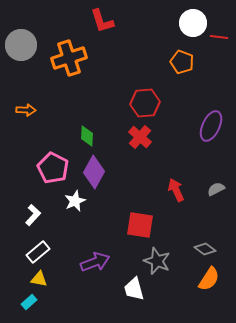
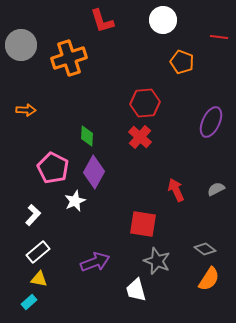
white circle: moved 30 px left, 3 px up
purple ellipse: moved 4 px up
red square: moved 3 px right, 1 px up
white trapezoid: moved 2 px right, 1 px down
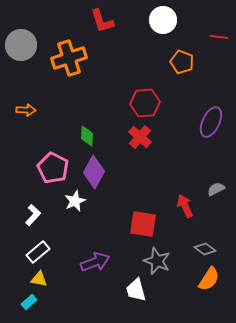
red arrow: moved 9 px right, 16 px down
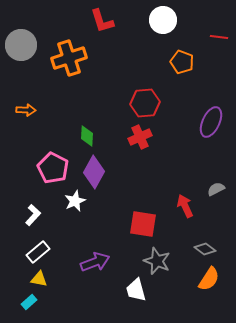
red cross: rotated 25 degrees clockwise
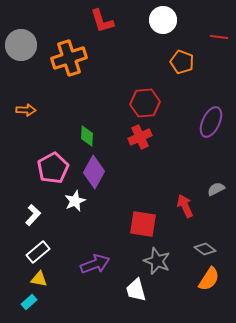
pink pentagon: rotated 16 degrees clockwise
purple arrow: moved 2 px down
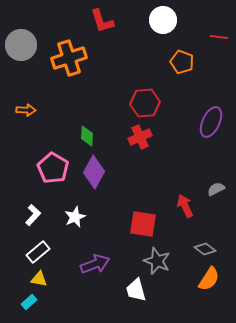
pink pentagon: rotated 12 degrees counterclockwise
white star: moved 16 px down
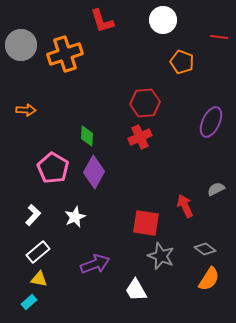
orange cross: moved 4 px left, 4 px up
red square: moved 3 px right, 1 px up
gray star: moved 4 px right, 5 px up
white trapezoid: rotated 15 degrees counterclockwise
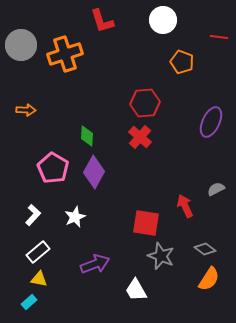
red cross: rotated 25 degrees counterclockwise
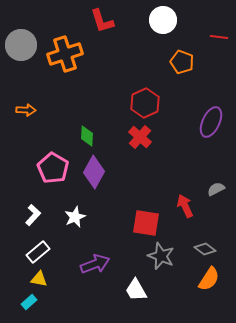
red hexagon: rotated 20 degrees counterclockwise
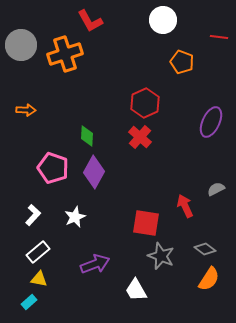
red L-shape: moved 12 px left; rotated 12 degrees counterclockwise
pink pentagon: rotated 12 degrees counterclockwise
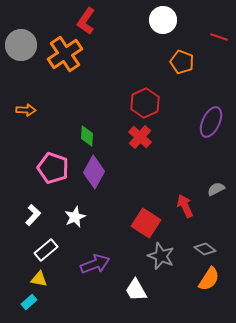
red L-shape: moved 4 px left; rotated 64 degrees clockwise
red line: rotated 12 degrees clockwise
orange cross: rotated 16 degrees counterclockwise
red square: rotated 24 degrees clockwise
white rectangle: moved 8 px right, 2 px up
